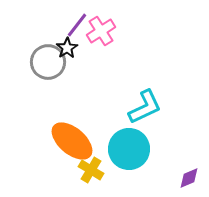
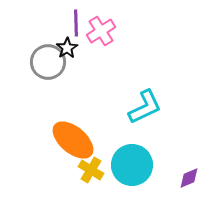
purple line: moved 1 px left, 2 px up; rotated 40 degrees counterclockwise
orange ellipse: moved 1 px right, 1 px up
cyan circle: moved 3 px right, 16 px down
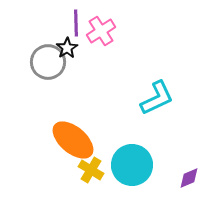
cyan L-shape: moved 12 px right, 9 px up
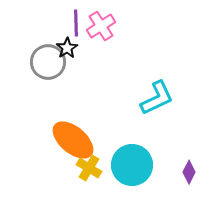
pink cross: moved 5 px up
yellow cross: moved 2 px left, 2 px up
purple diamond: moved 6 px up; rotated 40 degrees counterclockwise
